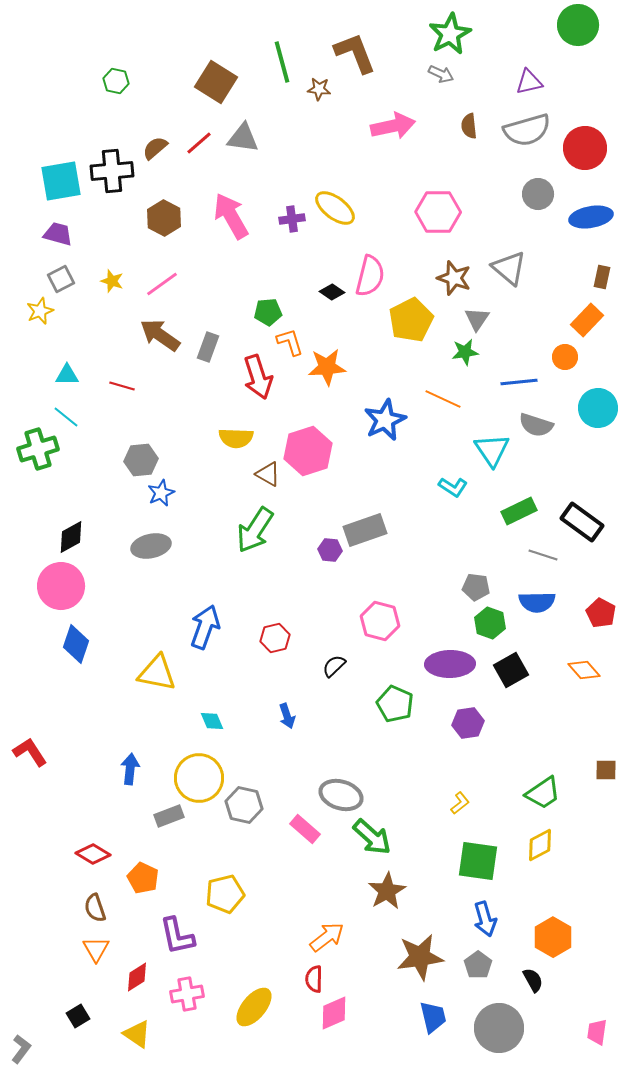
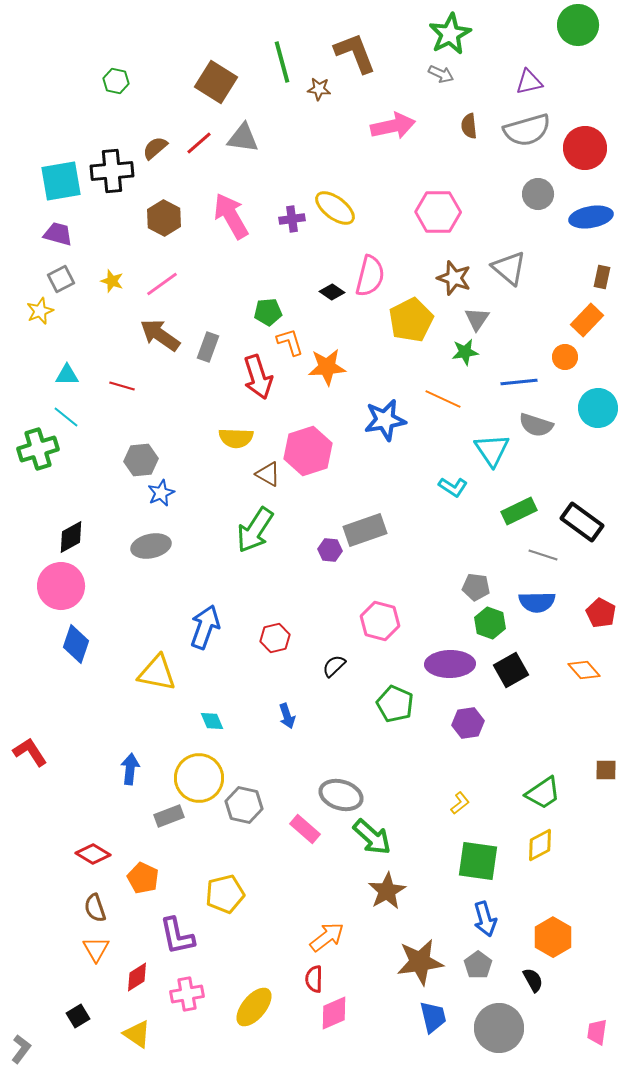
blue star at (385, 420): rotated 15 degrees clockwise
brown star at (420, 957): moved 5 px down
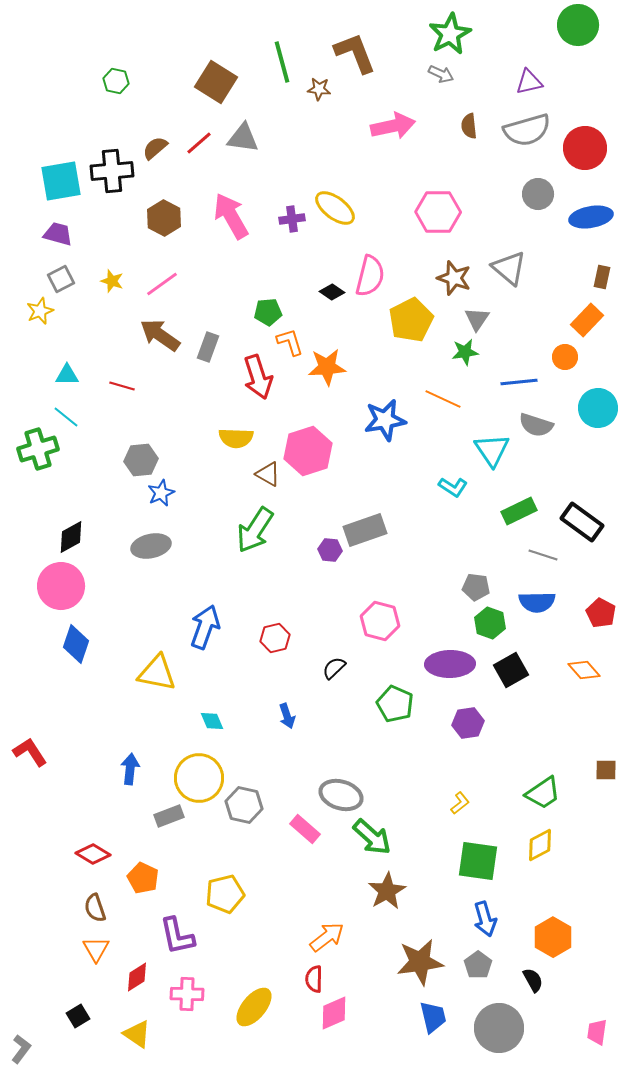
black semicircle at (334, 666): moved 2 px down
pink cross at (187, 994): rotated 12 degrees clockwise
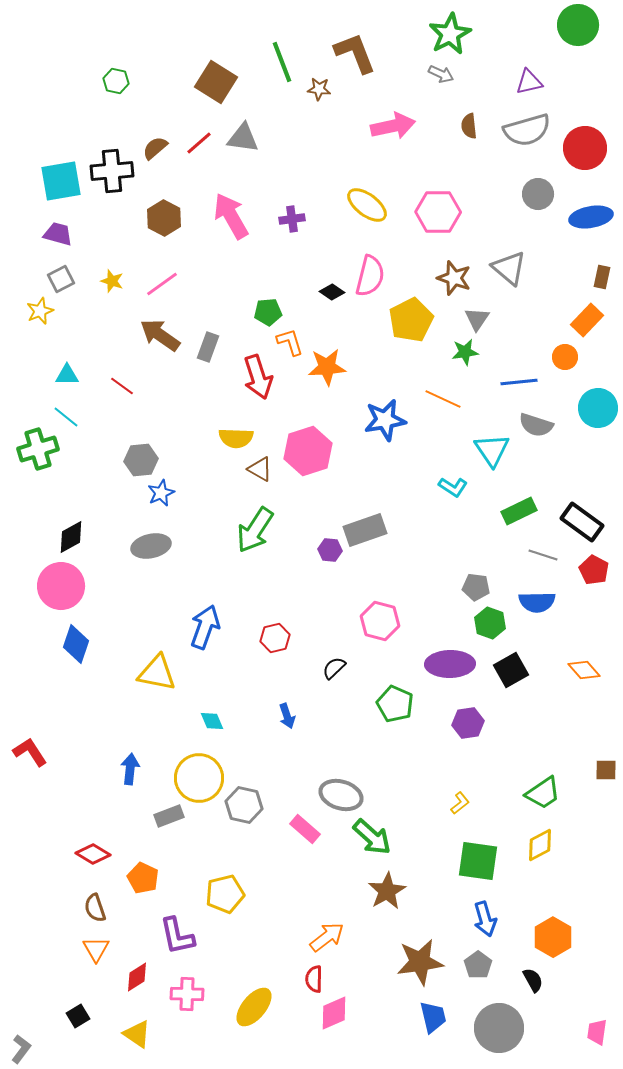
green line at (282, 62): rotated 6 degrees counterclockwise
yellow ellipse at (335, 208): moved 32 px right, 3 px up
red line at (122, 386): rotated 20 degrees clockwise
brown triangle at (268, 474): moved 8 px left, 5 px up
red pentagon at (601, 613): moved 7 px left, 43 px up
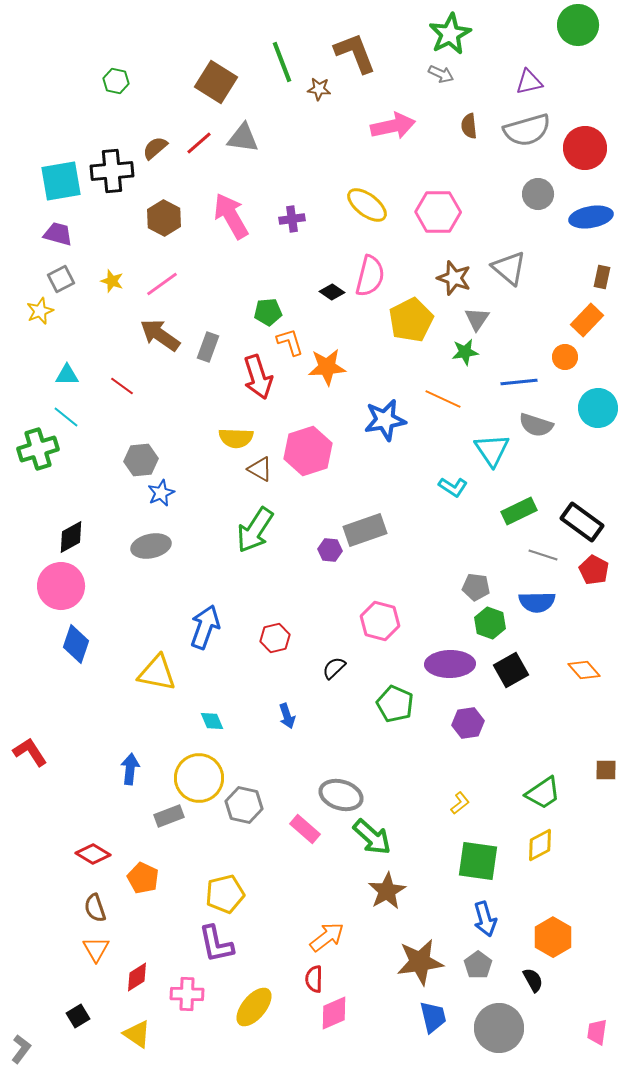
purple L-shape at (177, 936): moved 39 px right, 8 px down
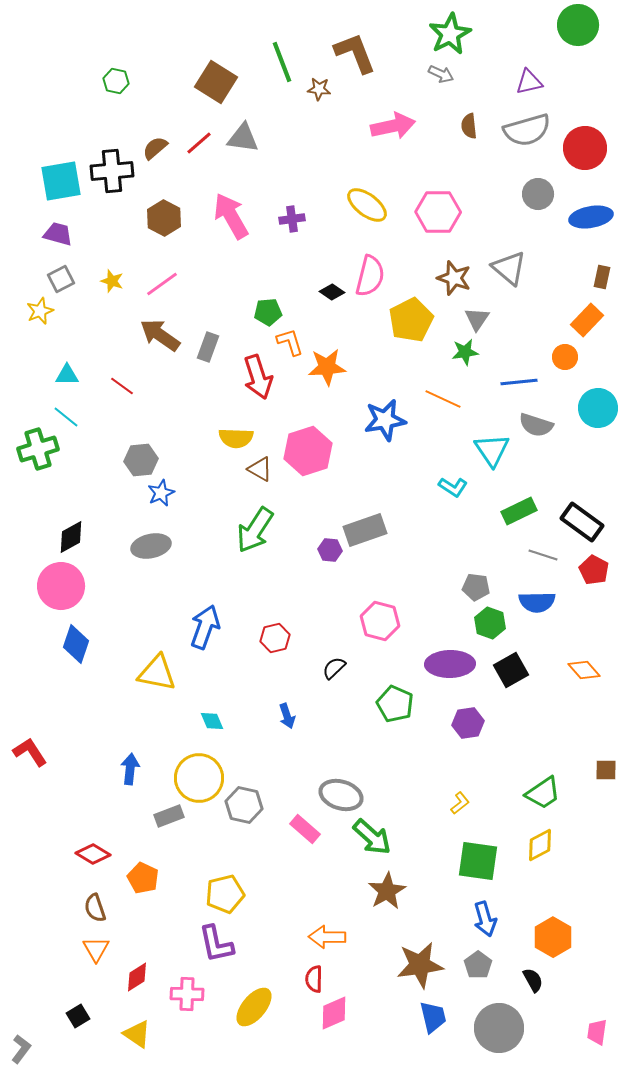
orange arrow at (327, 937): rotated 141 degrees counterclockwise
brown star at (420, 962): moved 3 px down
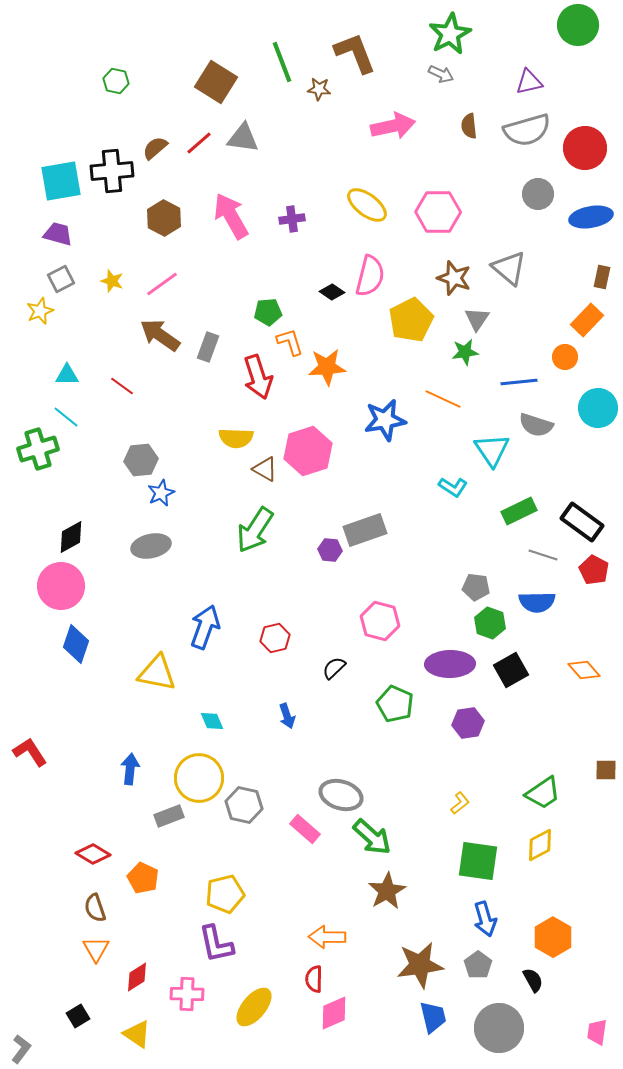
brown triangle at (260, 469): moved 5 px right
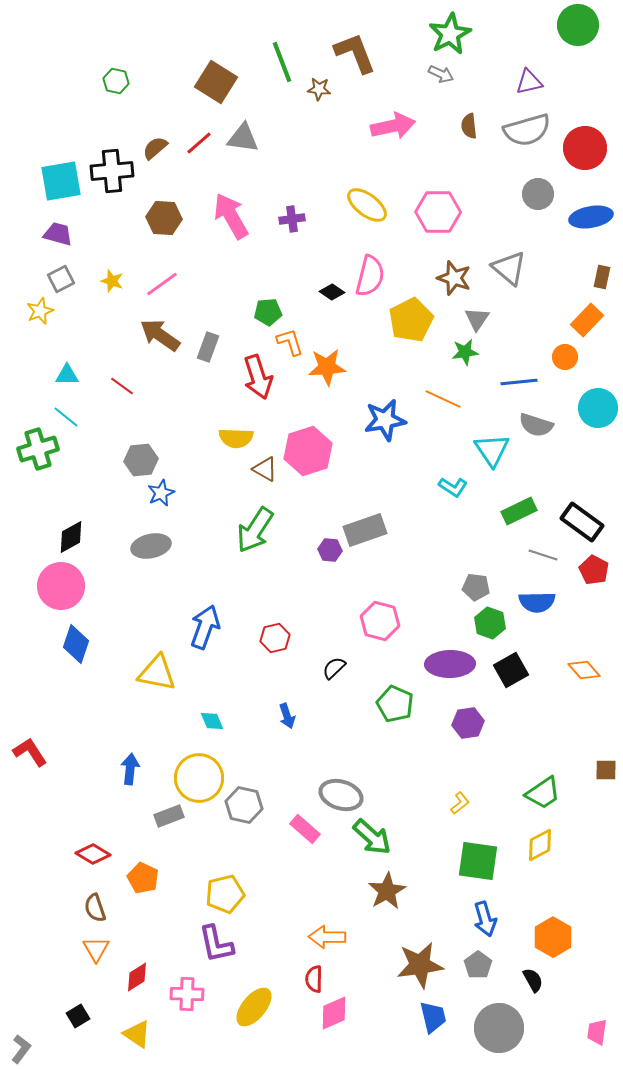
brown hexagon at (164, 218): rotated 24 degrees counterclockwise
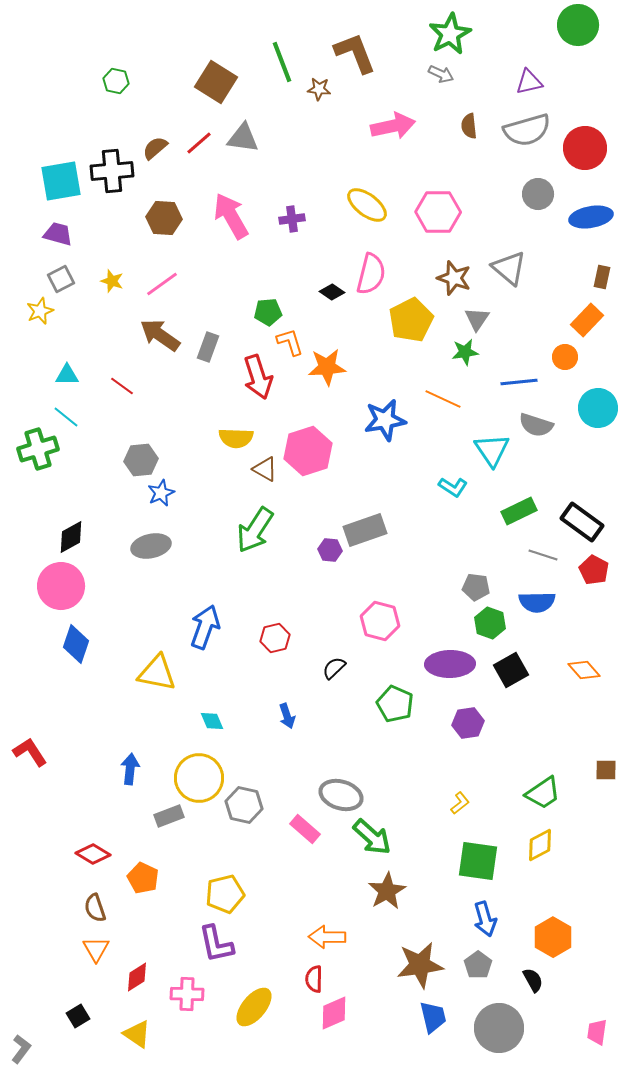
pink semicircle at (370, 276): moved 1 px right, 2 px up
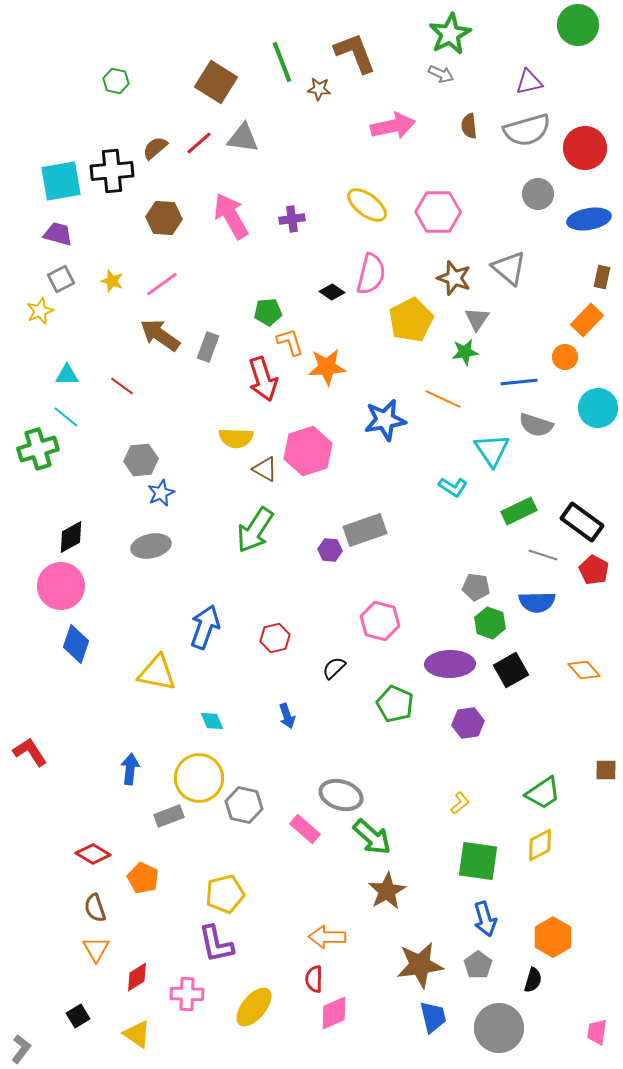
blue ellipse at (591, 217): moved 2 px left, 2 px down
red arrow at (258, 377): moved 5 px right, 2 px down
black semicircle at (533, 980): rotated 45 degrees clockwise
